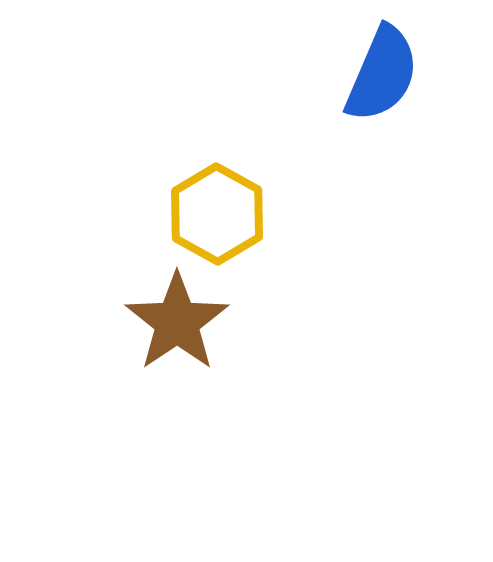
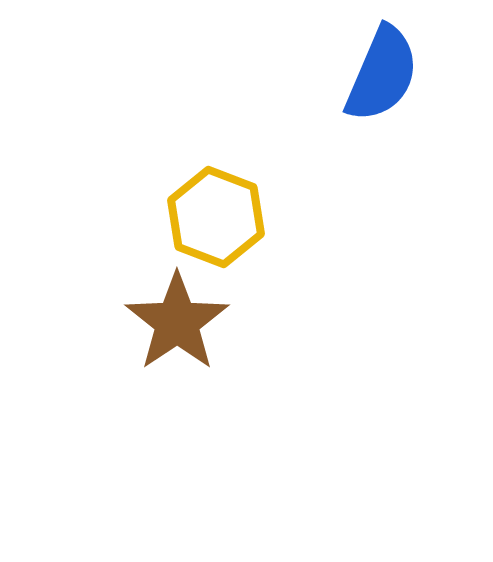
yellow hexagon: moved 1 px left, 3 px down; rotated 8 degrees counterclockwise
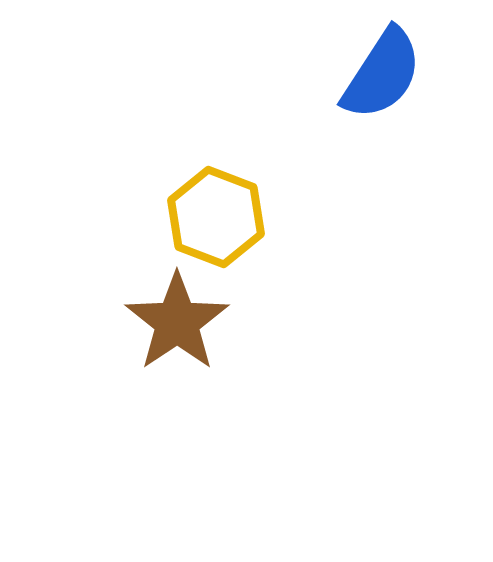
blue semicircle: rotated 10 degrees clockwise
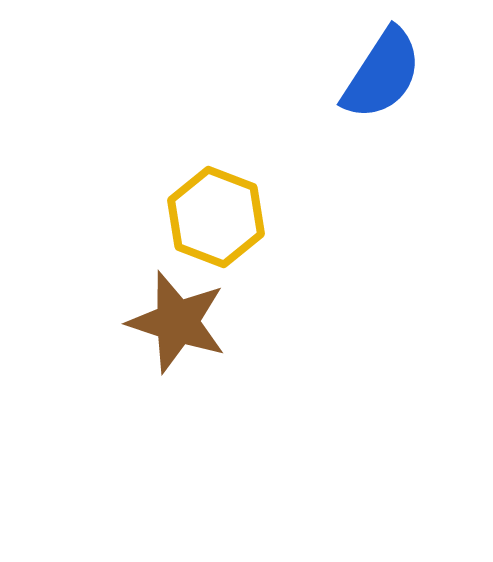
brown star: rotated 20 degrees counterclockwise
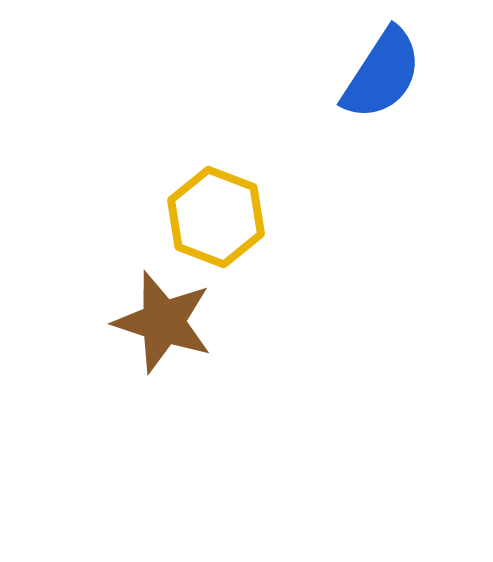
brown star: moved 14 px left
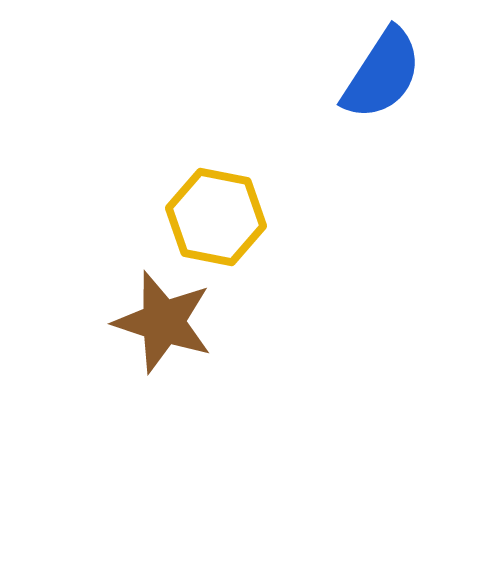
yellow hexagon: rotated 10 degrees counterclockwise
